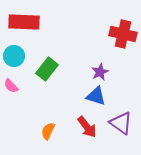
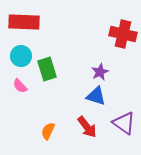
cyan circle: moved 7 px right
green rectangle: rotated 55 degrees counterclockwise
pink semicircle: moved 9 px right
purple triangle: moved 3 px right
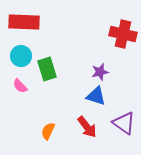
purple star: rotated 12 degrees clockwise
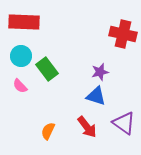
green rectangle: rotated 20 degrees counterclockwise
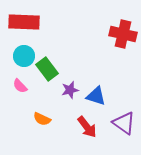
cyan circle: moved 3 px right
purple star: moved 30 px left, 18 px down
orange semicircle: moved 6 px left, 12 px up; rotated 90 degrees counterclockwise
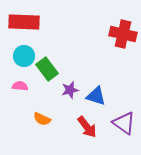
pink semicircle: rotated 140 degrees clockwise
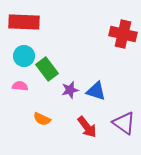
blue triangle: moved 5 px up
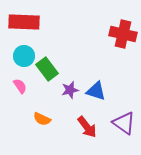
pink semicircle: rotated 49 degrees clockwise
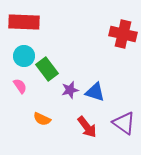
blue triangle: moved 1 px left, 1 px down
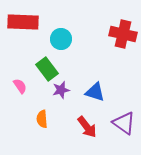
red rectangle: moved 1 px left
cyan circle: moved 37 px right, 17 px up
purple star: moved 9 px left
orange semicircle: rotated 60 degrees clockwise
